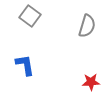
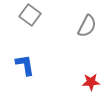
gray square: moved 1 px up
gray semicircle: rotated 10 degrees clockwise
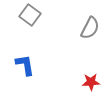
gray semicircle: moved 3 px right, 2 px down
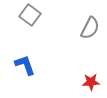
blue L-shape: rotated 10 degrees counterclockwise
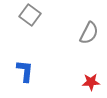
gray semicircle: moved 1 px left, 5 px down
blue L-shape: moved 6 px down; rotated 25 degrees clockwise
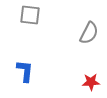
gray square: rotated 30 degrees counterclockwise
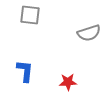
gray semicircle: rotated 45 degrees clockwise
red star: moved 23 px left
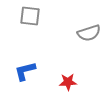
gray square: moved 1 px down
blue L-shape: rotated 110 degrees counterclockwise
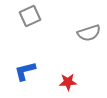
gray square: rotated 30 degrees counterclockwise
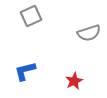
gray square: moved 1 px right
red star: moved 6 px right, 1 px up; rotated 24 degrees counterclockwise
